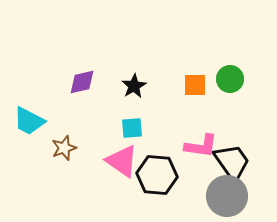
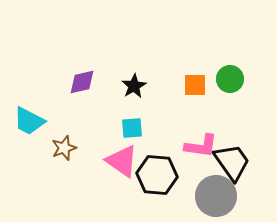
gray circle: moved 11 px left
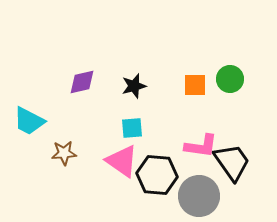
black star: rotated 15 degrees clockwise
brown star: moved 5 px down; rotated 15 degrees clockwise
gray circle: moved 17 px left
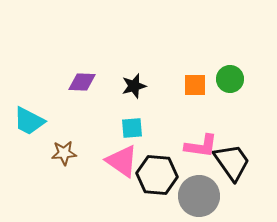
purple diamond: rotated 16 degrees clockwise
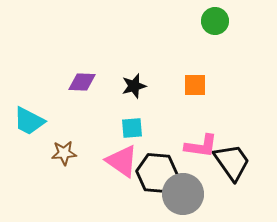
green circle: moved 15 px left, 58 px up
black hexagon: moved 2 px up
gray circle: moved 16 px left, 2 px up
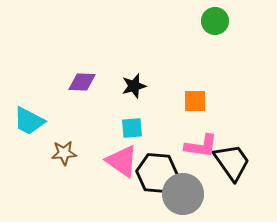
orange square: moved 16 px down
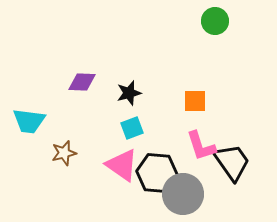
black star: moved 5 px left, 7 px down
cyan trapezoid: rotated 20 degrees counterclockwise
cyan square: rotated 15 degrees counterclockwise
pink L-shape: rotated 64 degrees clockwise
brown star: rotated 10 degrees counterclockwise
pink triangle: moved 4 px down
